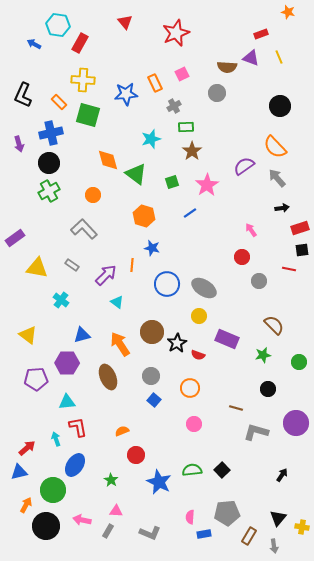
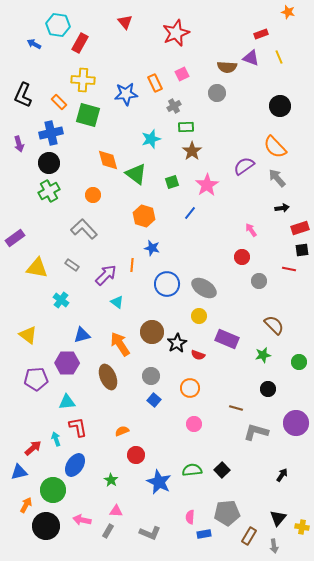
blue line at (190, 213): rotated 16 degrees counterclockwise
red arrow at (27, 448): moved 6 px right
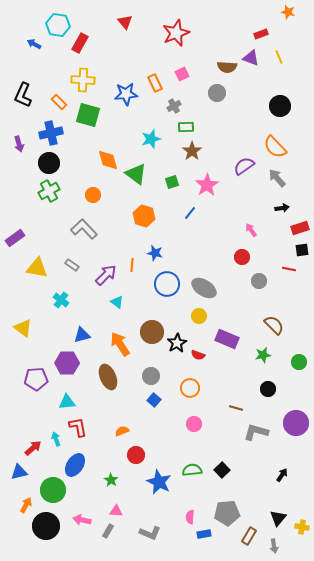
blue star at (152, 248): moved 3 px right, 5 px down
yellow triangle at (28, 335): moved 5 px left, 7 px up
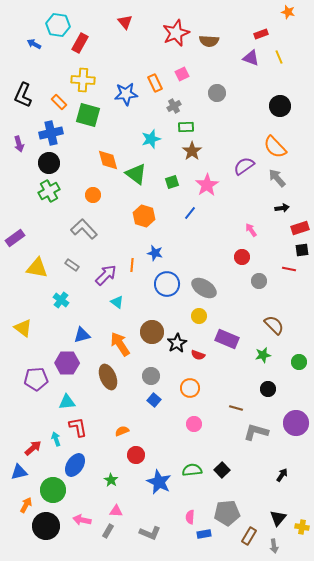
brown semicircle at (227, 67): moved 18 px left, 26 px up
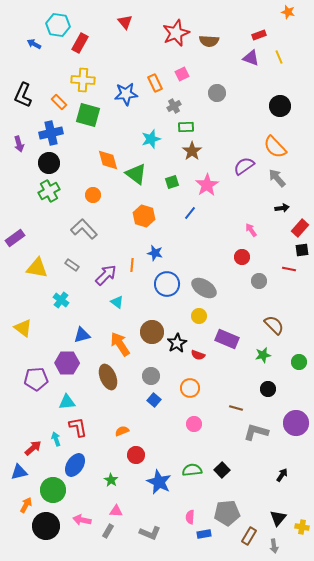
red rectangle at (261, 34): moved 2 px left, 1 px down
red rectangle at (300, 228): rotated 30 degrees counterclockwise
